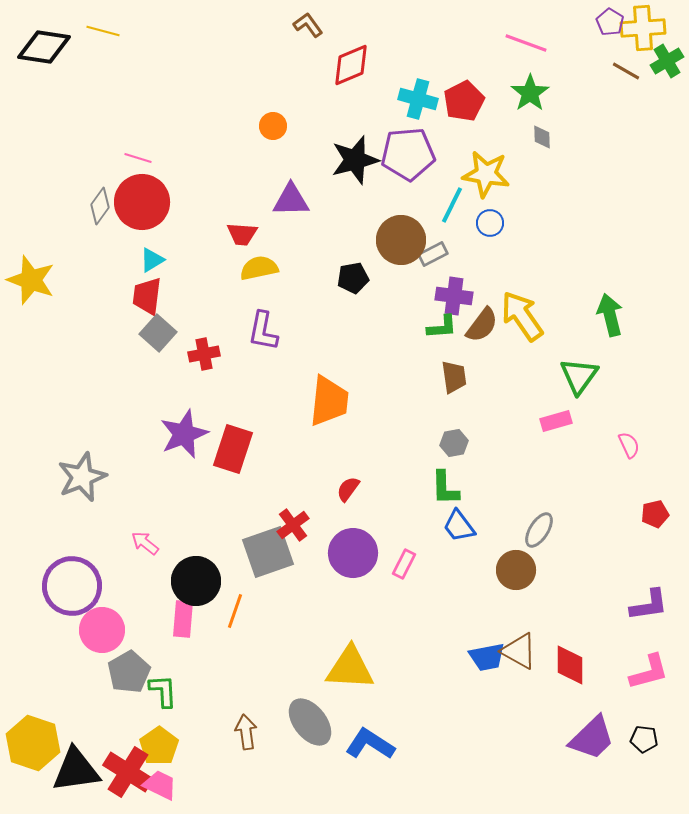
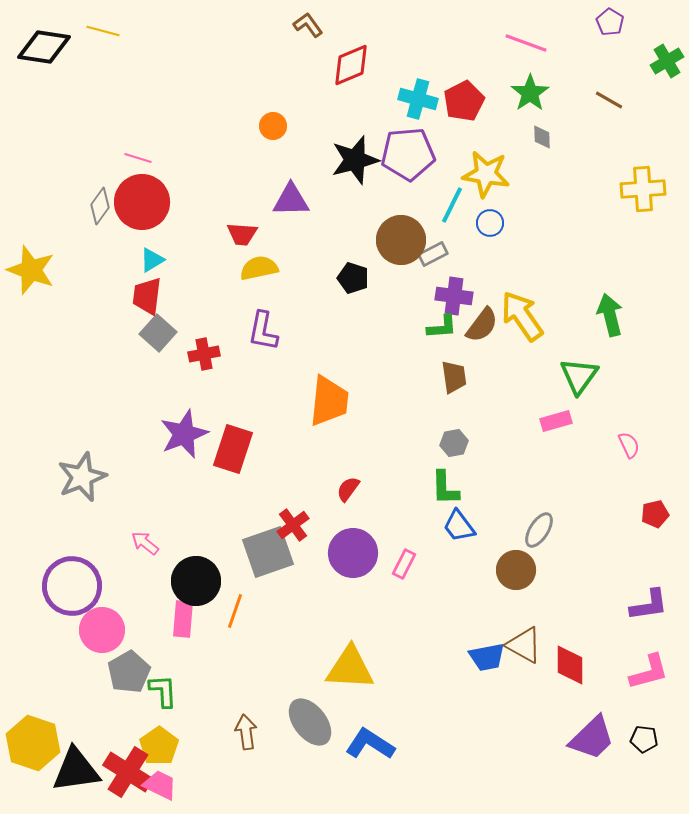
yellow cross at (643, 28): moved 161 px down
brown line at (626, 71): moved 17 px left, 29 px down
black pentagon at (353, 278): rotated 28 degrees clockwise
yellow star at (31, 280): moved 10 px up
brown triangle at (519, 651): moved 5 px right, 6 px up
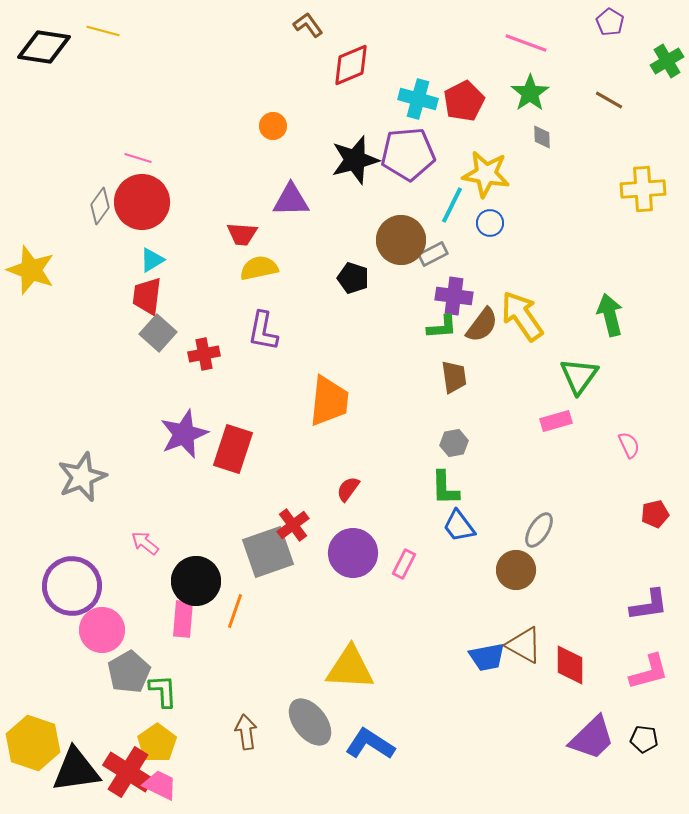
yellow pentagon at (159, 746): moved 2 px left, 3 px up
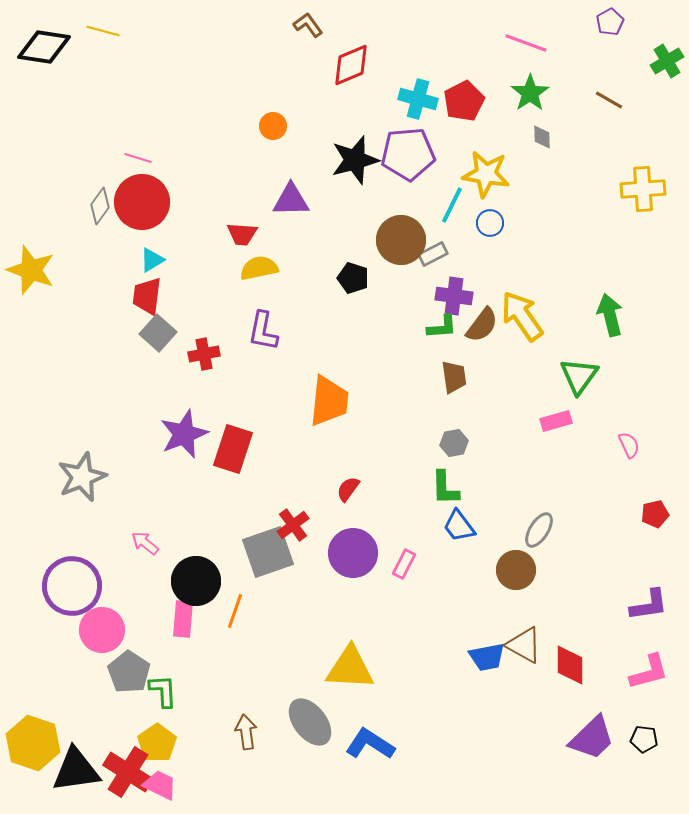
purple pentagon at (610, 22): rotated 12 degrees clockwise
gray pentagon at (129, 672): rotated 9 degrees counterclockwise
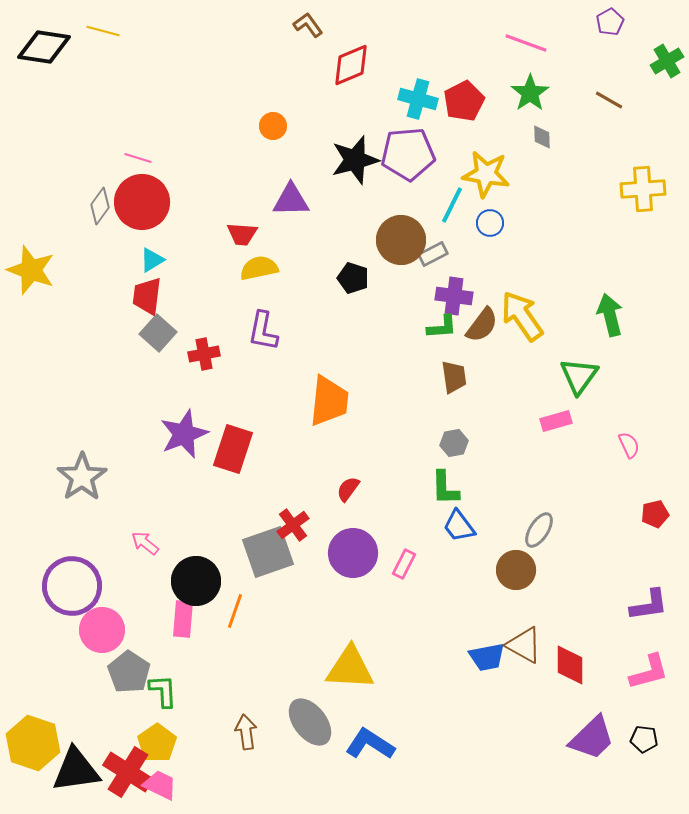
gray star at (82, 477): rotated 12 degrees counterclockwise
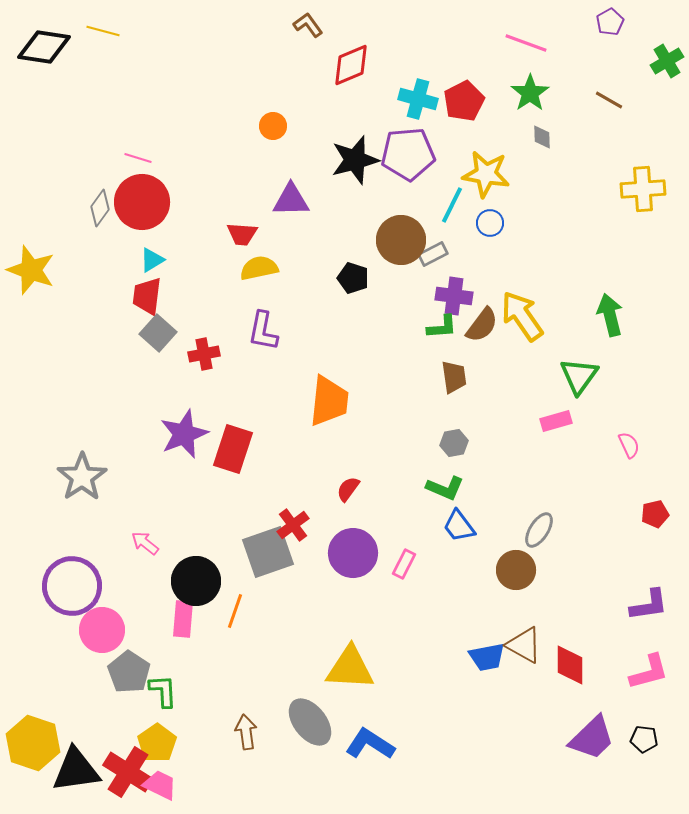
gray diamond at (100, 206): moved 2 px down
green L-shape at (445, 488): rotated 66 degrees counterclockwise
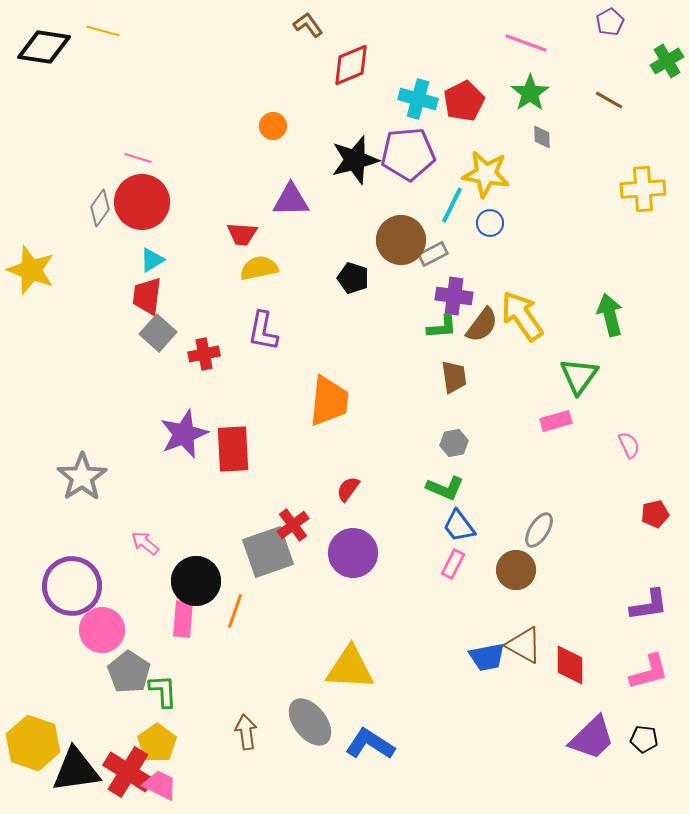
red rectangle at (233, 449): rotated 21 degrees counterclockwise
pink rectangle at (404, 564): moved 49 px right
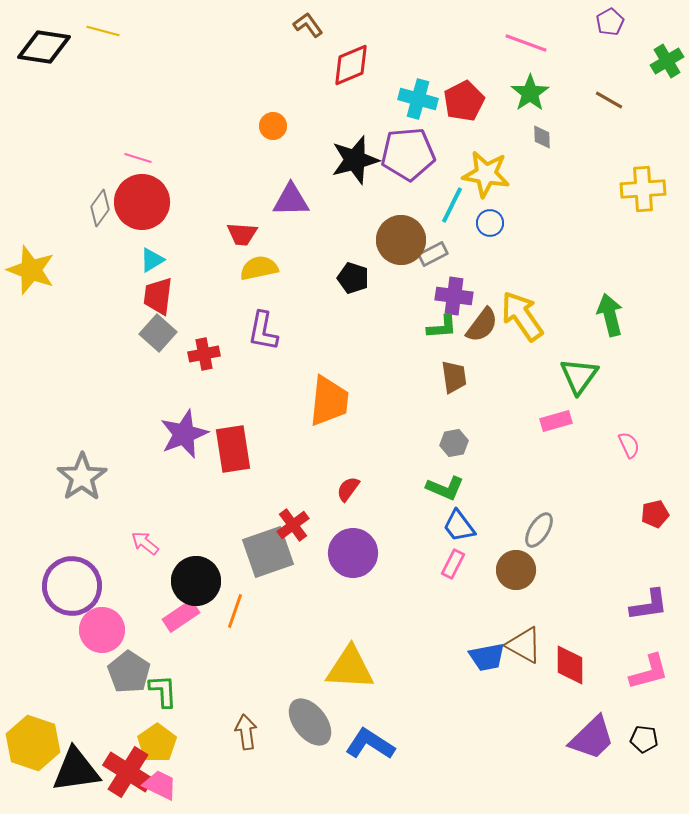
red trapezoid at (147, 296): moved 11 px right
red rectangle at (233, 449): rotated 6 degrees counterclockwise
pink rectangle at (183, 619): moved 2 px left, 3 px up; rotated 51 degrees clockwise
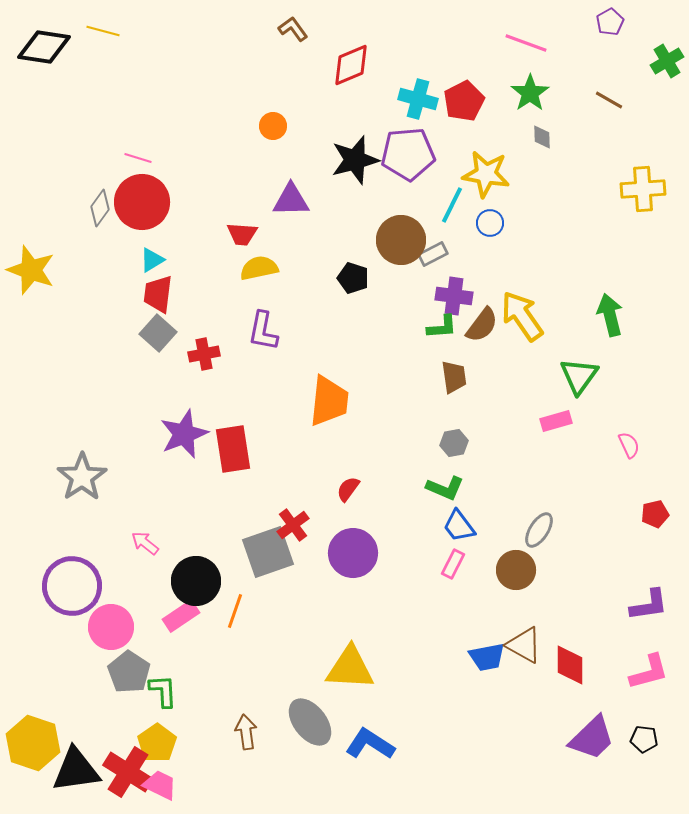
brown L-shape at (308, 25): moved 15 px left, 4 px down
red trapezoid at (158, 296): moved 2 px up
pink circle at (102, 630): moved 9 px right, 3 px up
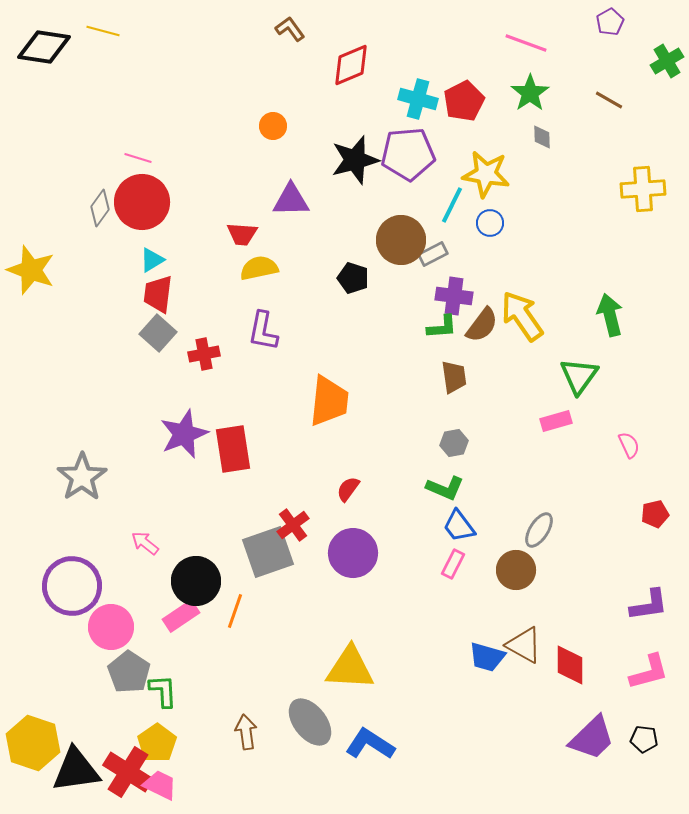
brown L-shape at (293, 29): moved 3 px left
blue trapezoid at (487, 657): rotated 27 degrees clockwise
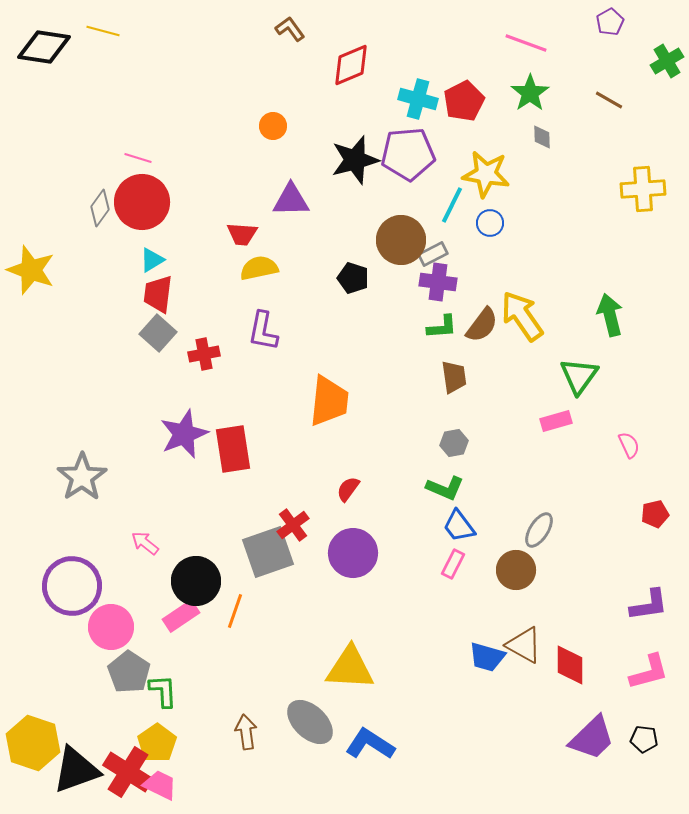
purple cross at (454, 296): moved 16 px left, 14 px up
gray ellipse at (310, 722): rotated 9 degrees counterclockwise
black triangle at (76, 770): rotated 12 degrees counterclockwise
